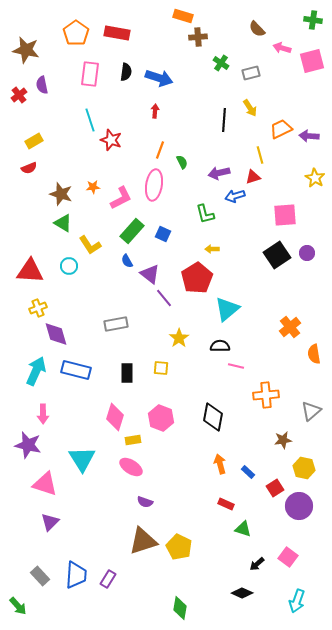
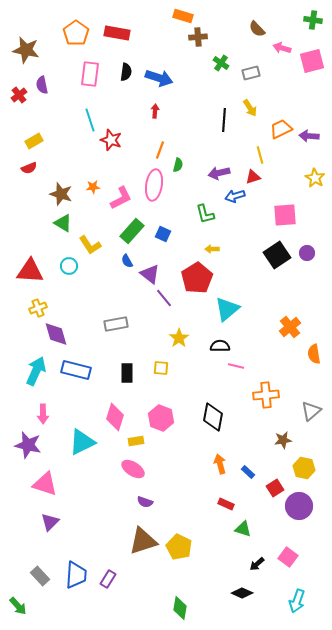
green semicircle at (182, 162): moved 4 px left, 3 px down; rotated 40 degrees clockwise
yellow rectangle at (133, 440): moved 3 px right, 1 px down
cyan triangle at (82, 459): moved 17 px up; rotated 36 degrees clockwise
pink ellipse at (131, 467): moved 2 px right, 2 px down
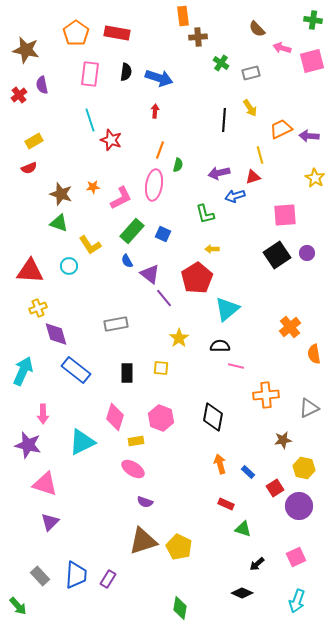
orange rectangle at (183, 16): rotated 66 degrees clockwise
green triangle at (63, 223): moved 4 px left; rotated 12 degrees counterclockwise
blue rectangle at (76, 370): rotated 24 degrees clockwise
cyan arrow at (36, 371): moved 13 px left
gray triangle at (311, 411): moved 2 px left, 3 px up; rotated 15 degrees clockwise
pink square at (288, 557): moved 8 px right; rotated 30 degrees clockwise
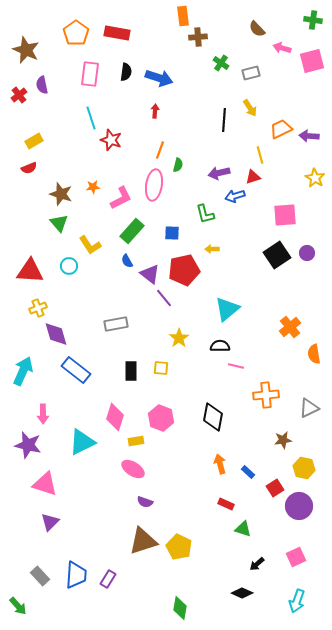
brown star at (26, 50): rotated 12 degrees clockwise
cyan line at (90, 120): moved 1 px right, 2 px up
green triangle at (59, 223): rotated 30 degrees clockwise
blue square at (163, 234): moved 9 px right, 1 px up; rotated 21 degrees counterclockwise
red pentagon at (197, 278): moved 13 px left, 8 px up; rotated 20 degrees clockwise
black rectangle at (127, 373): moved 4 px right, 2 px up
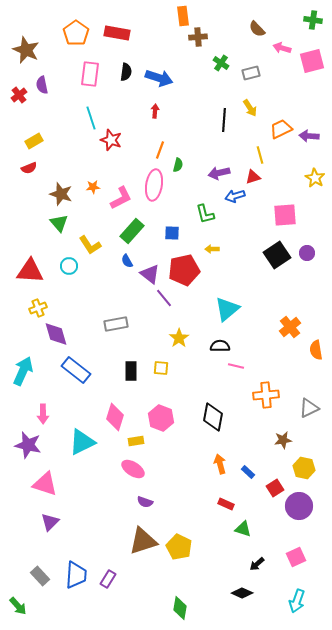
orange semicircle at (314, 354): moved 2 px right, 4 px up
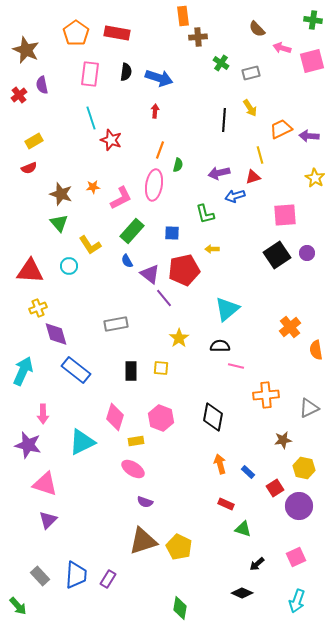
purple triangle at (50, 522): moved 2 px left, 2 px up
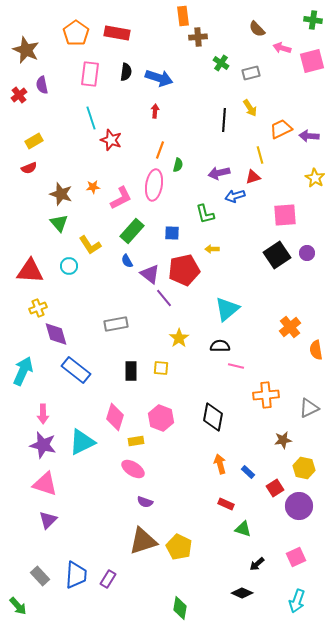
purple star at (28, 445): moved 15 px right
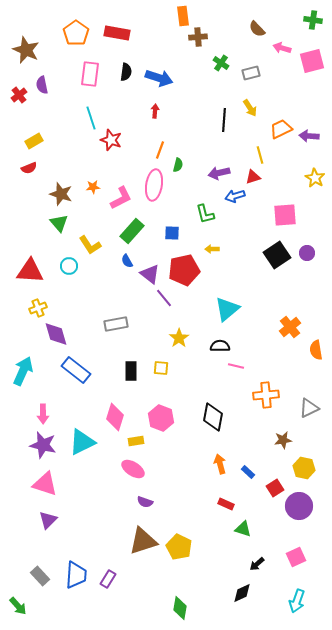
black diamond at (242, 593): rotated 50 degrees counterclockwise
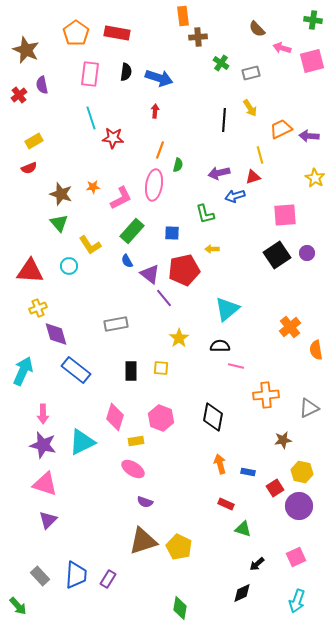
red star at (111, 140): moved 2 px right, 2 px up; rotated 15 degrees counterclockwise
yellow hexagon at (304, 468): moved 2 px left, 4 px down
blue rectangle at (248, 472): rotated 32 degrees counterclockwise
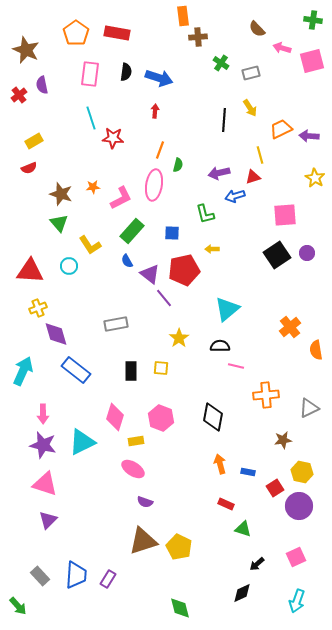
green diamond at (180, 608): rotated 25 degrees counterclockwise
